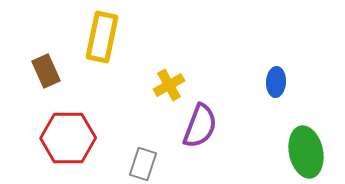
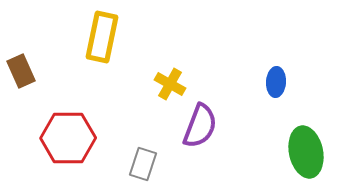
brown rectangle: moved 25 px left
yellow cross: moved 1 px right, 1 px up; rotated 32 degrees counterclockwise
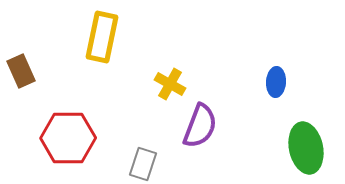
green ellipse: moved 4 px up
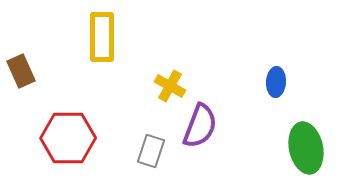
yellow rectangle: rotated 12 degrees counterclockwise
yellow cross: moved 2 px down
gray rectangle: moved 8 px right, 13 px up
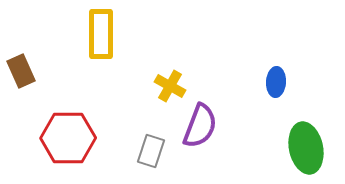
yellow rectangle: moved 1 px left, 3 px up
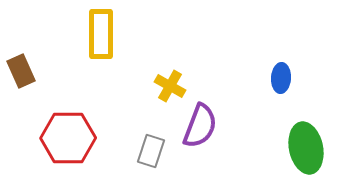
blue ellipse: moved 5 px right, 4 px up
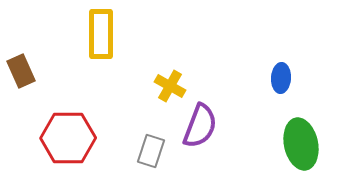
green ellipse: moved 5 px left, 4 px up
